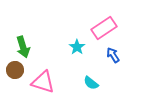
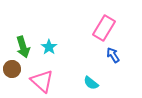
pink rectangle: rotated 25 degrees counterclockwise
cyan star: moved 28 px left
brown circle: moved 3 px left, 1 px up
pink triangle: moved 1 px left, 1 px up; rotated 25 degrees clockwise
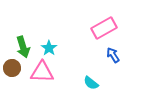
pink rectangle: rotated 30 degrees clockwise
cyan star: moved 1 px down
brown circle: moved 1 px up
pink triangle: moved 9 px up; rotated 40 degrees counterclockwise
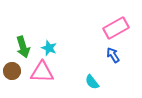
pink rectangle: moved 12 px right
cyan star: rotated 14 degrees counterclockwise
brown circle: moved 3 px down
cyan semicircle: moved 1 px right, 1 px up; rotated 14 degrees clockwise
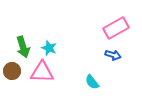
blue arrow: rotated 140 degrees clockwise
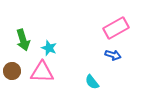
green arrow: moved 7 px up
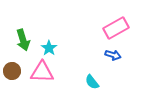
cyan star: rotated 14 degrees clockwise
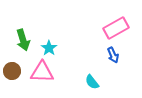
blue arrow: rotated 49 degrees clockwise
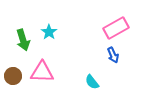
cyan star: moved 16 px up
brown circle: moved 1 px right, 5 px down
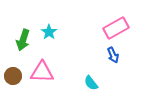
green arrow: rotated 35 degrees clockwise
cyan semicircle: moved 1 px left, 1 px down
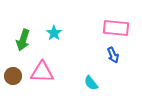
pink rectangle: rotated 35 degrees clockwise
cyan star: moved 5 px right, 1 px down
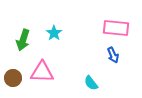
brown circle: moved 2 px down
